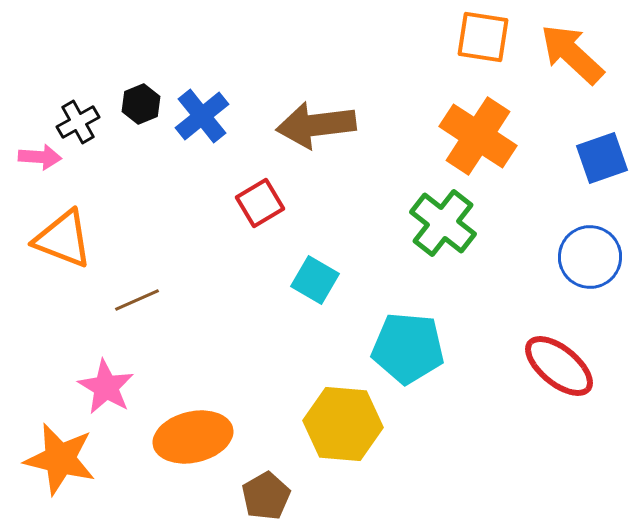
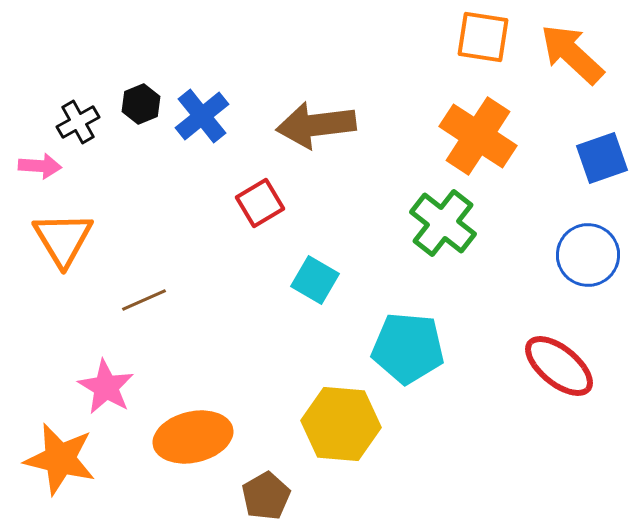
pink arrow: moved 9 px down
orange triangle: rotated 38 degrees clockwise
blue circle: moved 2 px left, 2 px up
brown line: moved 7 px right
yellow hexagon: moved 2 px left
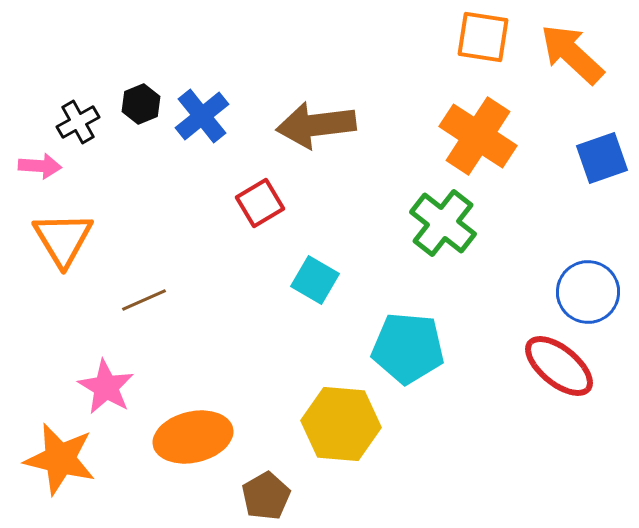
blue circle: moved 37 px down
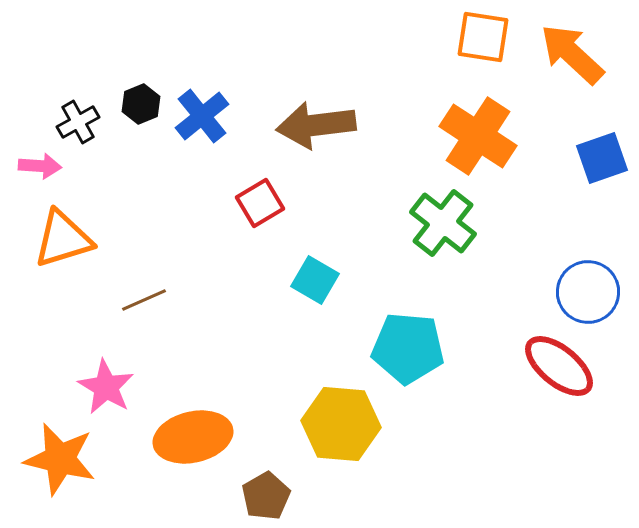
orange triangle: rotated 44 degrees clockwise
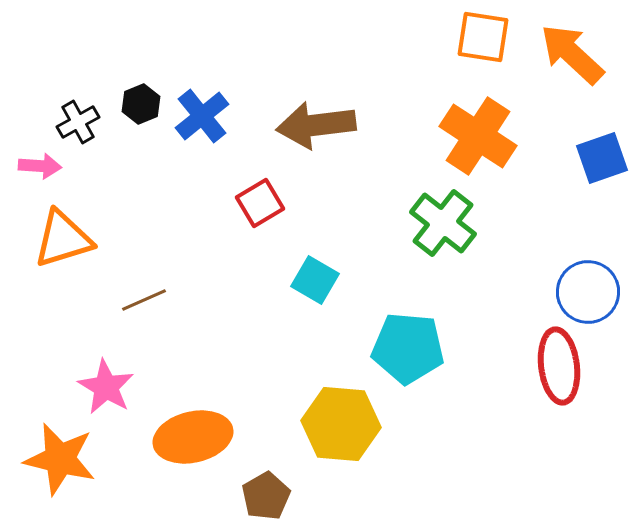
red ellipse: rotated 44 degrees clockwise
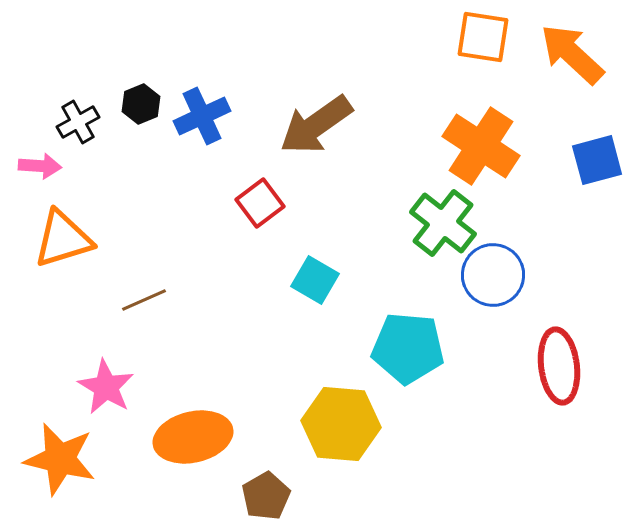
blue cross: rotated 14 degrees clockwise
brown arrow: rotated 28 degrees counterclockwise
orange cross: moved 3 px right, 10 px down
blue square: moved 5 px left, 2 px down; rotated 4 degrees clockwise
red square: rotated 6 degrees counterclockwise
blue circle: moved 95 px left, 17 px up
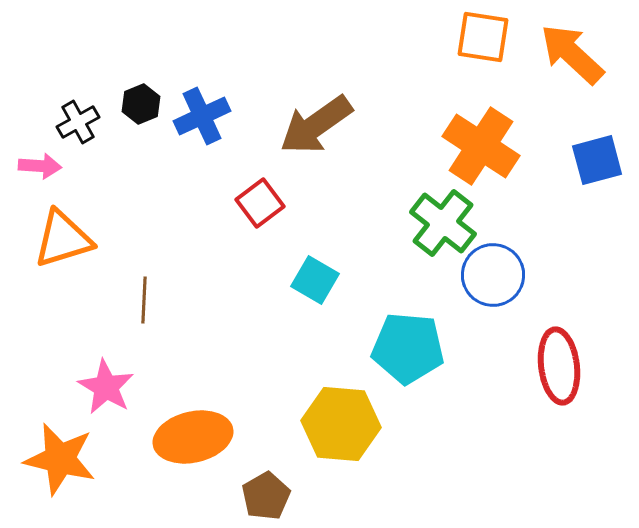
brown line: rotated 63 degrees counterclockwise
